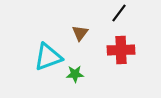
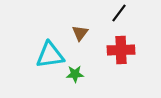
cyan triangle: moved 2 px right, 2 px up; rotated 12 degrees clockwise
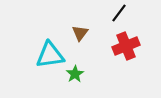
red cross: moved 5 px right, 4 px up; rotated 20 degrees counterclockwise
green star: rotated 30 degrees counterclockwise
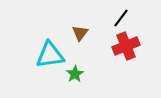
black line: moved 2 px right, 5 px down
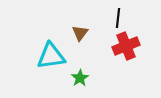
black line: moved 3 px left; rotated 30 degrees counterclockwise
cyan triangle: moved 1 px right, 1 px down
green star: moved 5 px right, 4 px down
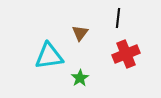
red cross: moved 8 px down
cyan triangle: moved 2 px left
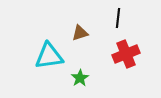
brown triangle: rotated 36 degrees clockwise
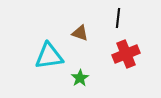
brown triangle: rotated 36 degrees clockwise
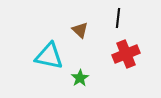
brown triangle: moved 3 px up; rotated 24 degrees clockwise
cyan triangle: rotated 20 degrees clockwise
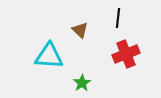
cyan triangle: rotated 8 degrees counterclockwise
green star: moved 2 px right, 5 px down
